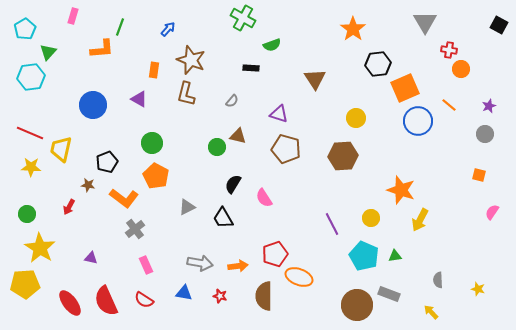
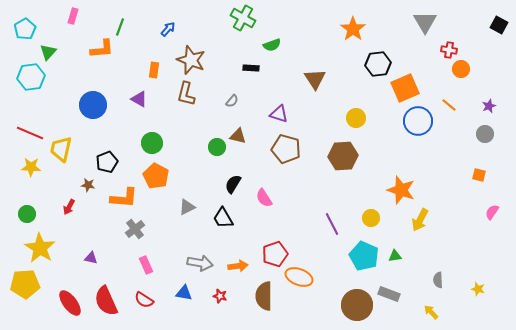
orange L-shape at (124, 198): rotated 32 degrees counterclockwise
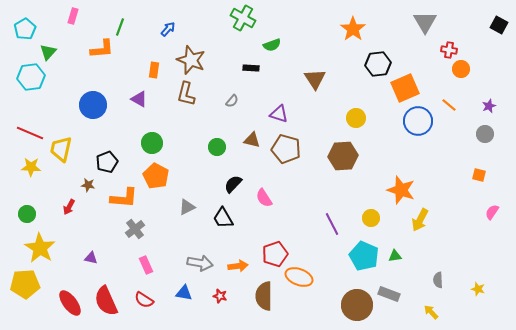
brown triangle at (238, 136): moved 14 px right, 4 px down
black semicircle at (233, 184): rotated 12 degrees clockwise
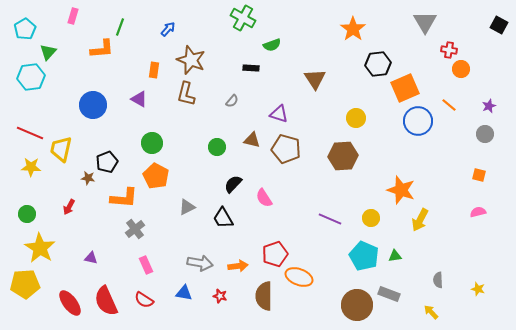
brown star at (88, 185): moved 7 px up
pink semicircle at (492, 212): moved 14 px left; rotated 42 degrees clockwise
purple line at (332, 224): moved 2 px left, 5 px up; rotated 40 degrees counterclockwise
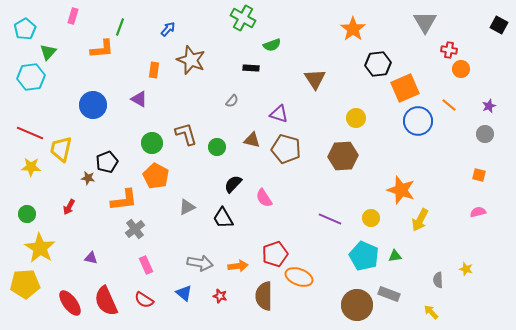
brown L-shape at (186, 94): moved 40 px down; rotated 150 degrees clockwise
orange L-shape at (124, 198): moved 2 px down; rotated 12 degrees counterclockwise
yellow star at (478, 289): moved 12 px left, 20 px up
blue triangle at (184, 293): rotated 30 degrees clockwise
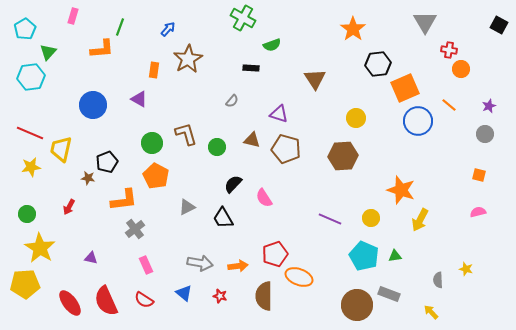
brown star at (191, 60): moved 3 px left, 1 px up; rotated 20 degrees clockwise
yellow star at (31, 167): rotated 12 degrees counterclockwise
